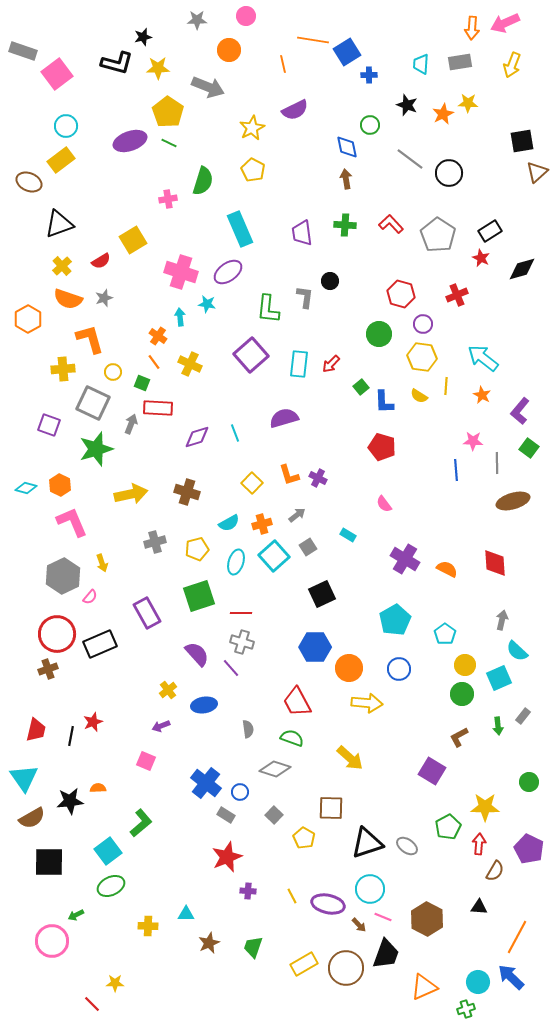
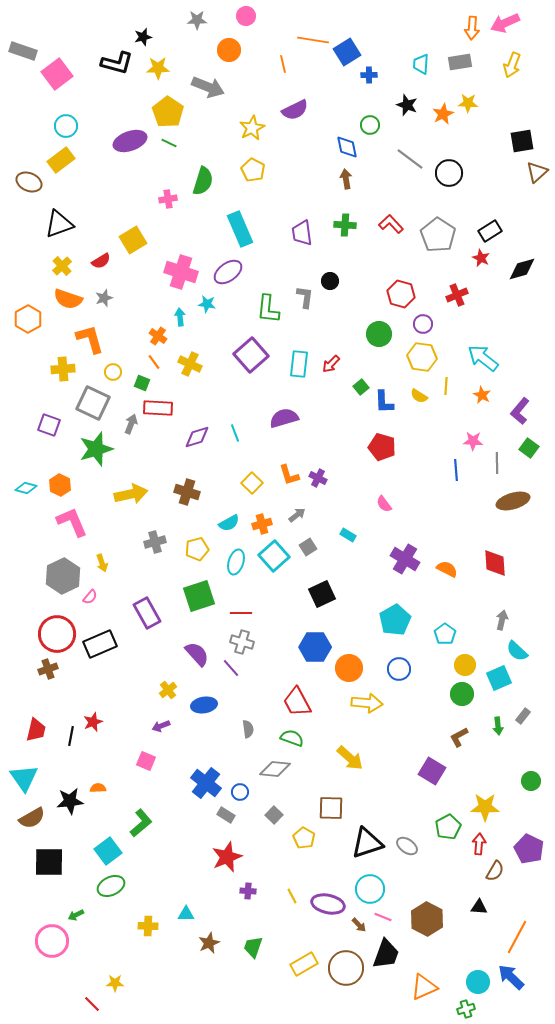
gray diamond at (275, 769): rotated 12 degrees counterclockwise
green circle at (529, 782): moved 2 px right, 1 px up
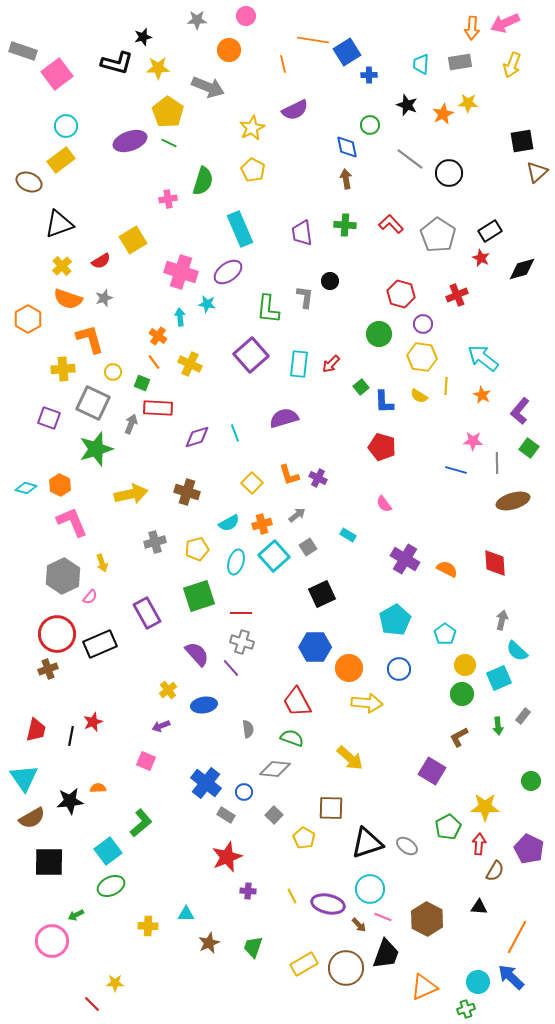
purple square at (49, 425): moved 7 px up
blue line at (456, 470): rotated 70 degrees counterclockwise
blue circle at (240, 792): moved 4 px right
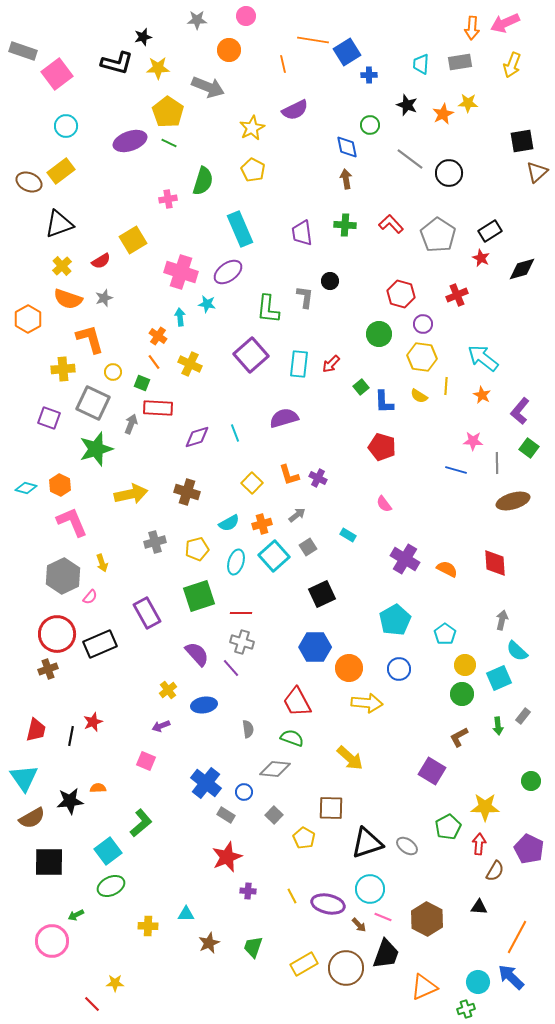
yellow rectangle at (61, 160): moved 11 px down
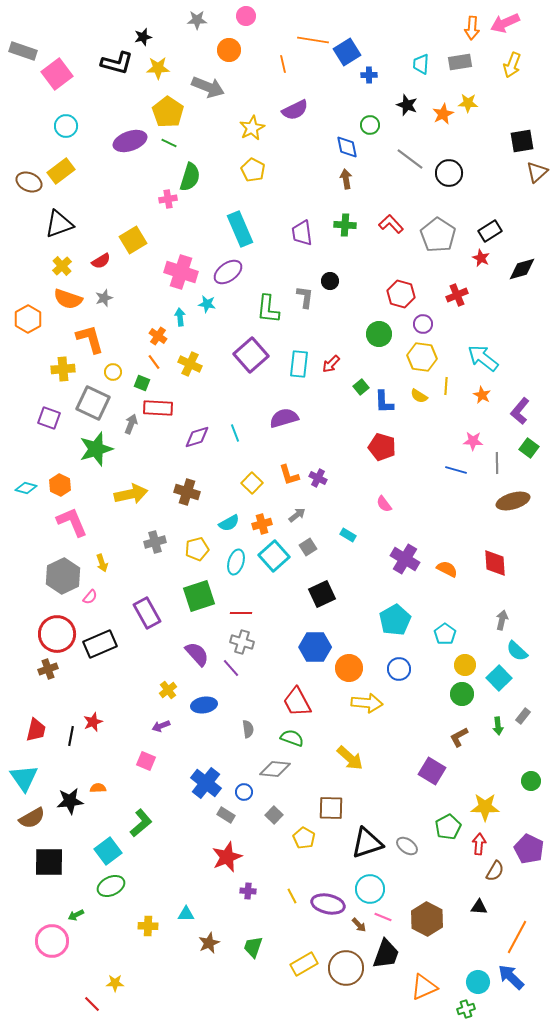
green semicircle at (203, 181): moved 13 px left, 4 px up
cyan square at (499, 678): rotated 20 degrees counterclockwise
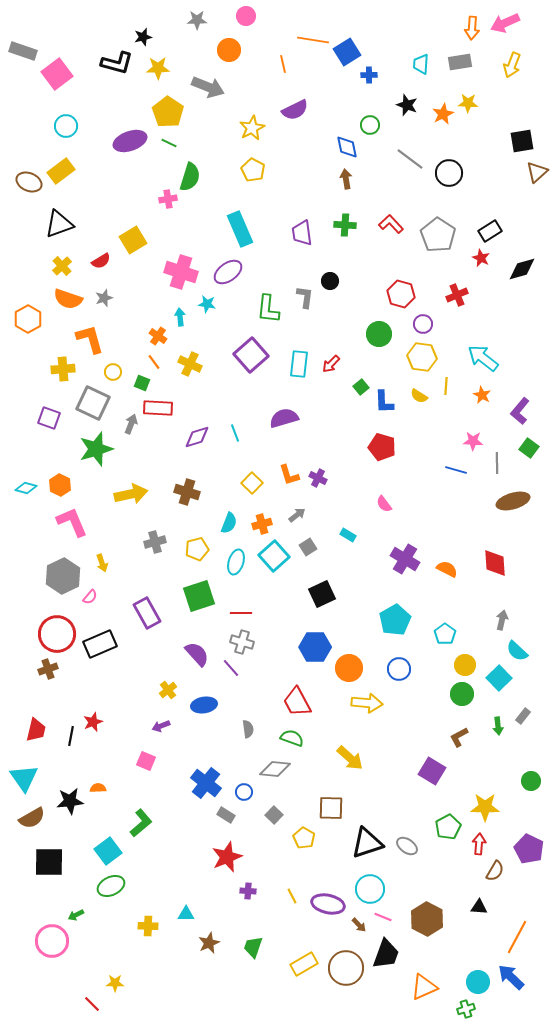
cyan semicircle at (229, 523): rotated 40 degrees counterclockwise
